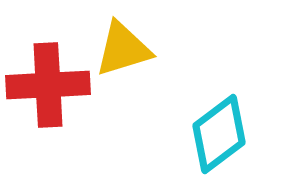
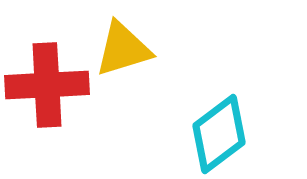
red cross: moved 1 px left
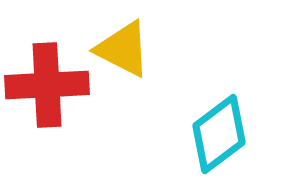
yellow triangle: rotated 44 degrees clockwise
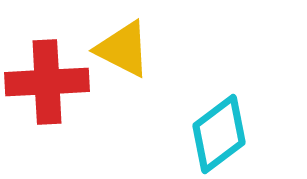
red cross: moved 3 px up
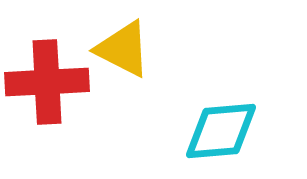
cyan diamond: moved 2 px right, 3 px up; rotated 32 degrees clockwise
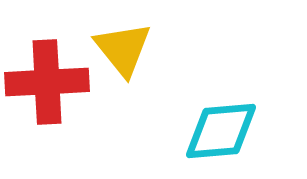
yellow triangle: rotated 24 degrees clockwise
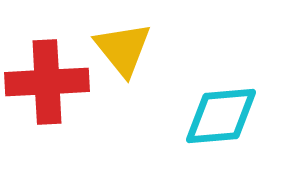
cyan diamond: moved 15 px up
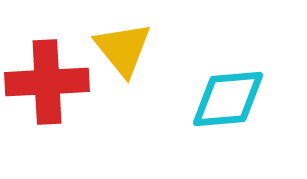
cyan diamond: moved 7 px right, 17 px up
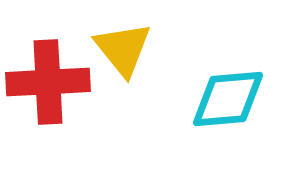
red cross: moved 1 px right
